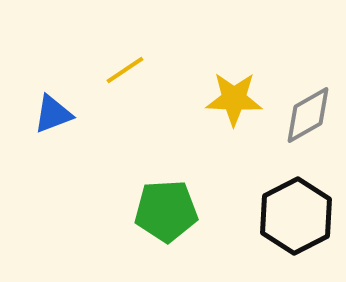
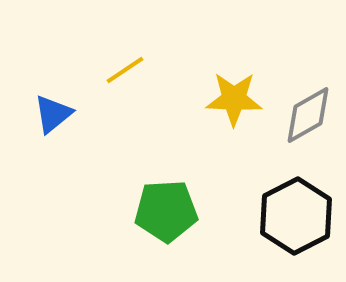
blue triangle: rotated 18 degrees counterclockwise
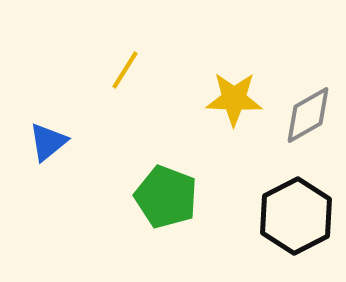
yellow line: rotated 24 degrees counterclockwise
blue triangle: moved 5 px left, 28 px down
green pentagon: moved 14 px up; rotated 24 degrees clockwise
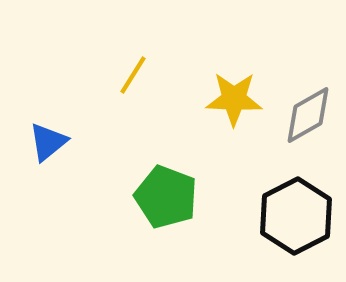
yellow line: moved 8 px right, 5 px down
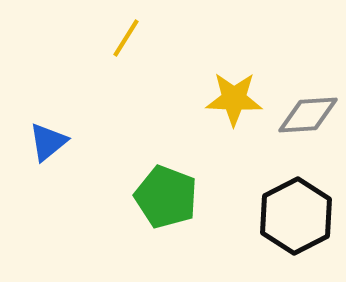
yellow line: moved 7 px left, 37 px up
gray diamond: rotated 26 degrees clockwise
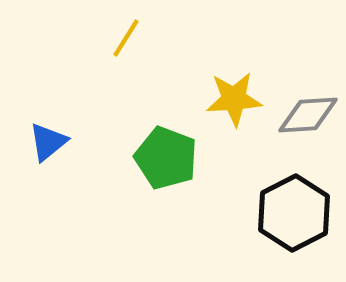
yellow star: rotated 6 degrees counterclockwise
green pentagon: moved 39 px up
black hexagon: moved 2 px left, 3 px up
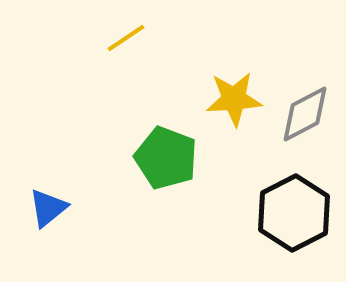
yellow line: rotated 24 degrees clockwise
gray diamond: moved 3 px left, 1 px up; rotated 24 degrees counterclockwise
blue triangle: moved 66 px down
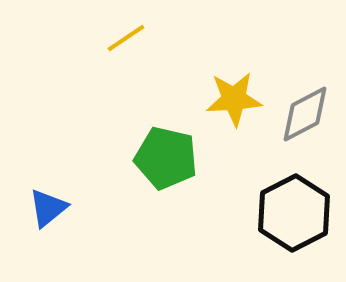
green pentagon: rotated 8 degrees counterclockwise
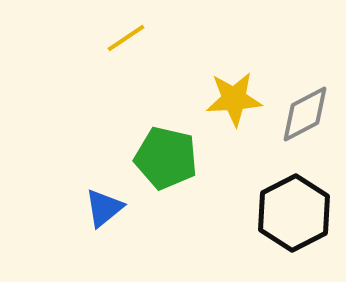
blue triangle: moved 56 px right
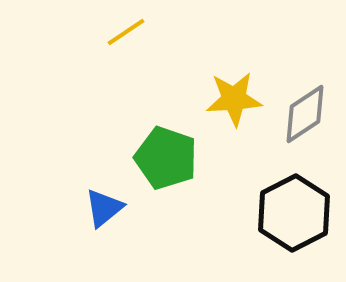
yellow line: moved 6 px up
gray diamond: rotated 6 degrees counterclockwise
green pentagon: rotated 6 degrees clockwise
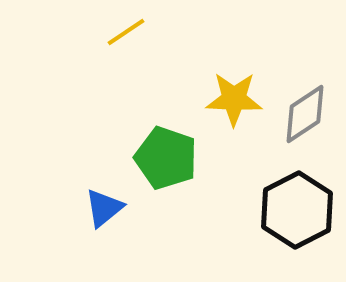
yellow star: rotated 6 degrees clockwise
black hexagon: moved 3 px right, 3 px up
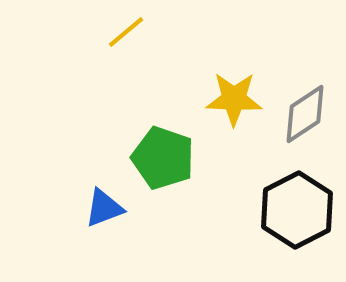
yellow line: rotated 6 degrees counterclockwise
green pentagon: moved 3 px left
blue triangle: rotated 18 degrees clockwise
